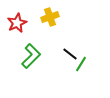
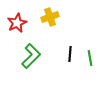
black line: rotated 56 degrees clockwise
green line: moved 9 px right, 6 px up; rotated 42 degrees counterclockwise
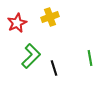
black line: moved 16 px left, 14 px down; rotated 21 degrees counterclockwise
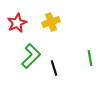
yellow cross: moved 1 px right, 5 px down
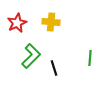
yellow cross: rotated 24 degrees clockwise
green line: rotated 14 degrees clockwise
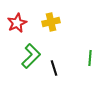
yellow cross: rotated 18 degrees counterclockwise
